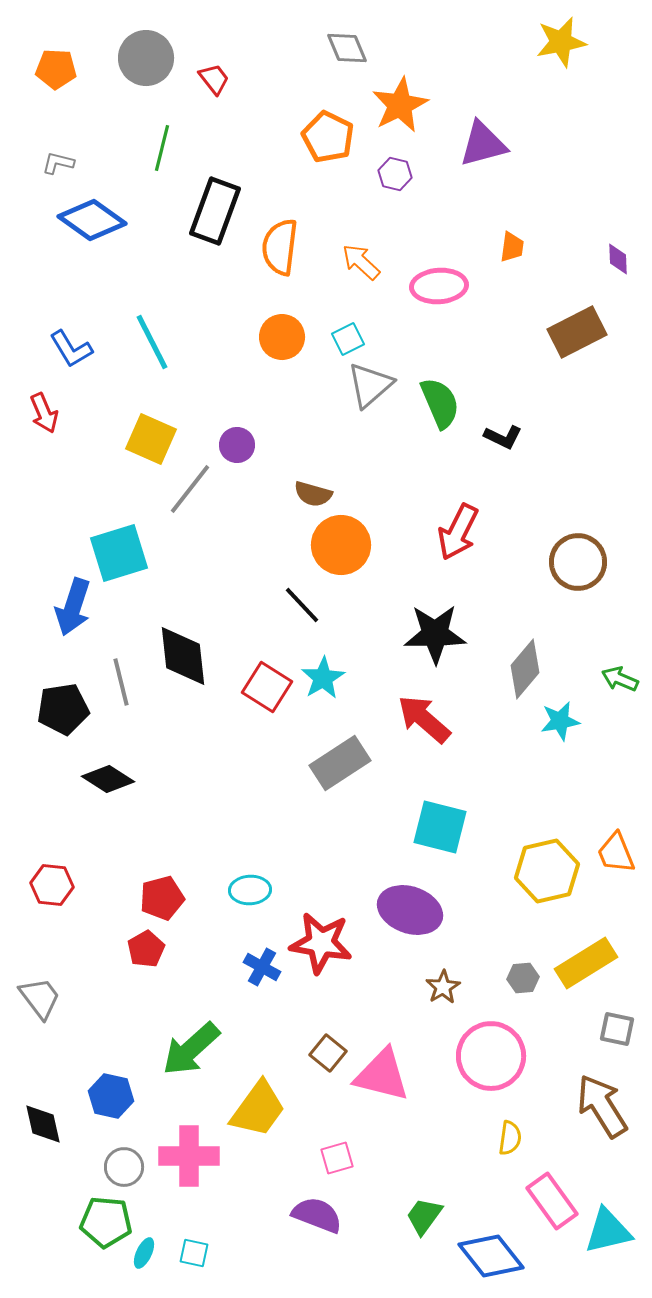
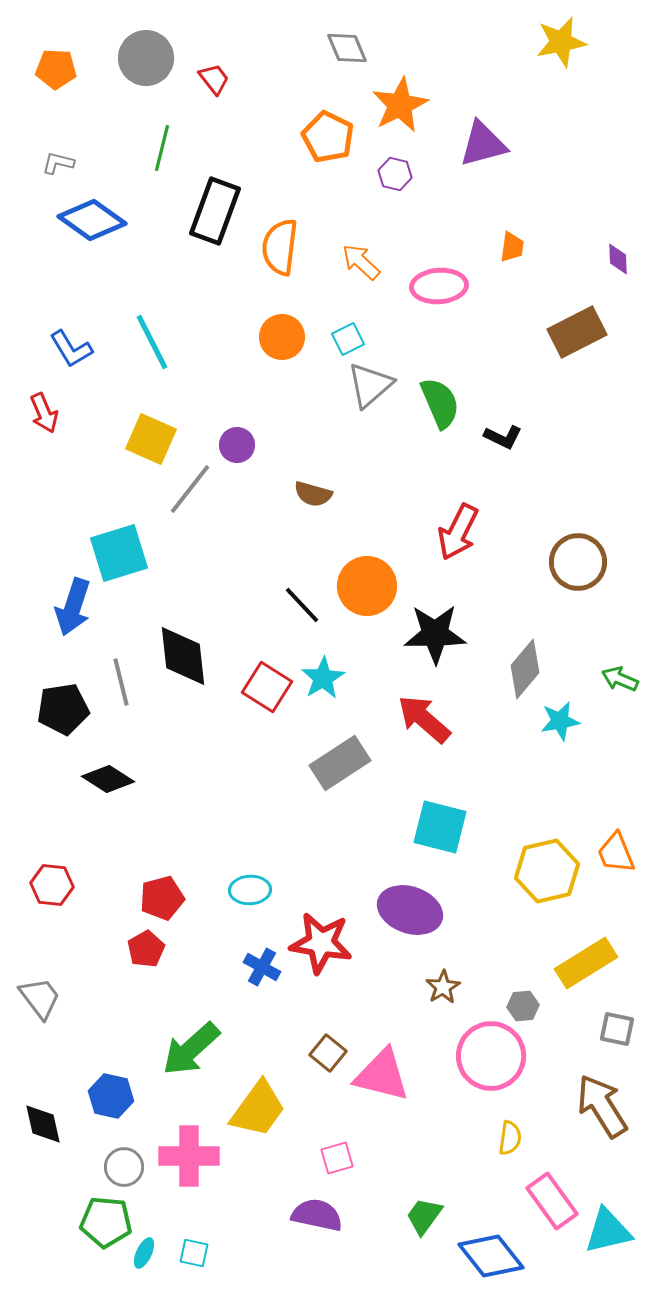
orange circle at (341, 545): moved 26 px right, 41 px down
gray hexagon at (523, 978): moved 28 px down
purple semicircle at (317, 1215): rotated 9 degrees counterclockwise
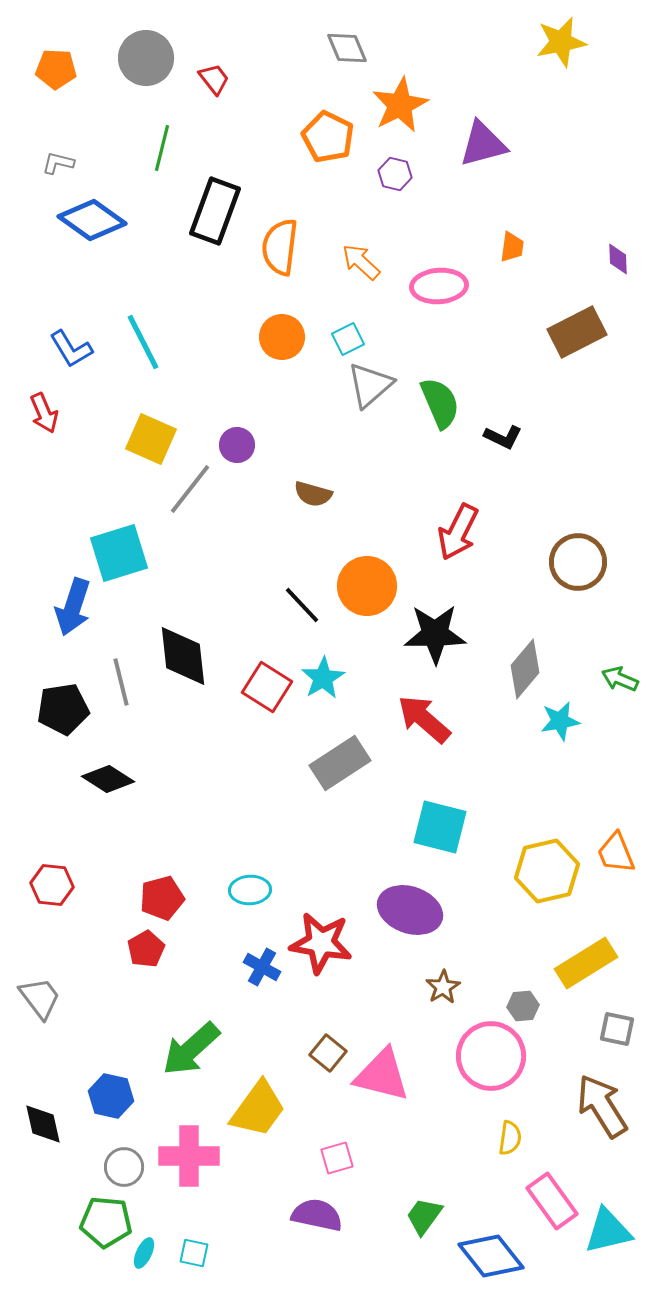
cyan line at (152, 342): moved 9 px left
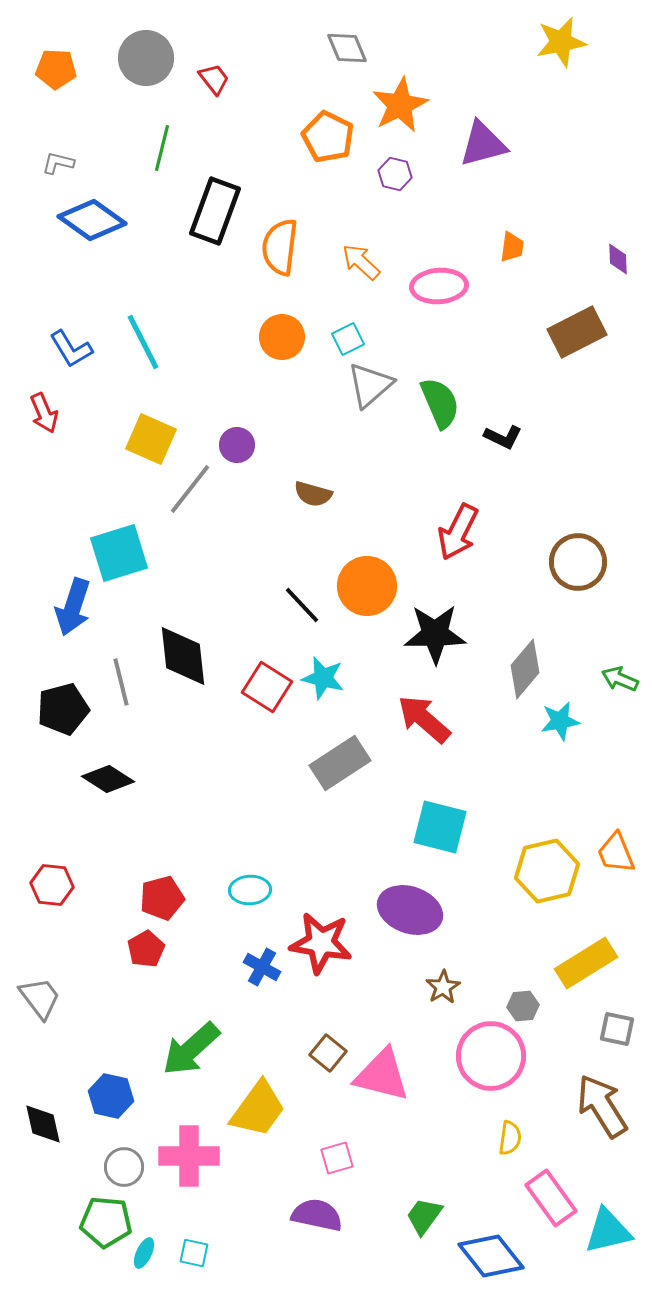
cyan star at (323, 678): rotated 27 degrees counterclockwise
black pentagon at (63, 709): rotated 6 degrees counterclockwise
pink rectangle at (552, 1201): moved 1 px left, 3 px up
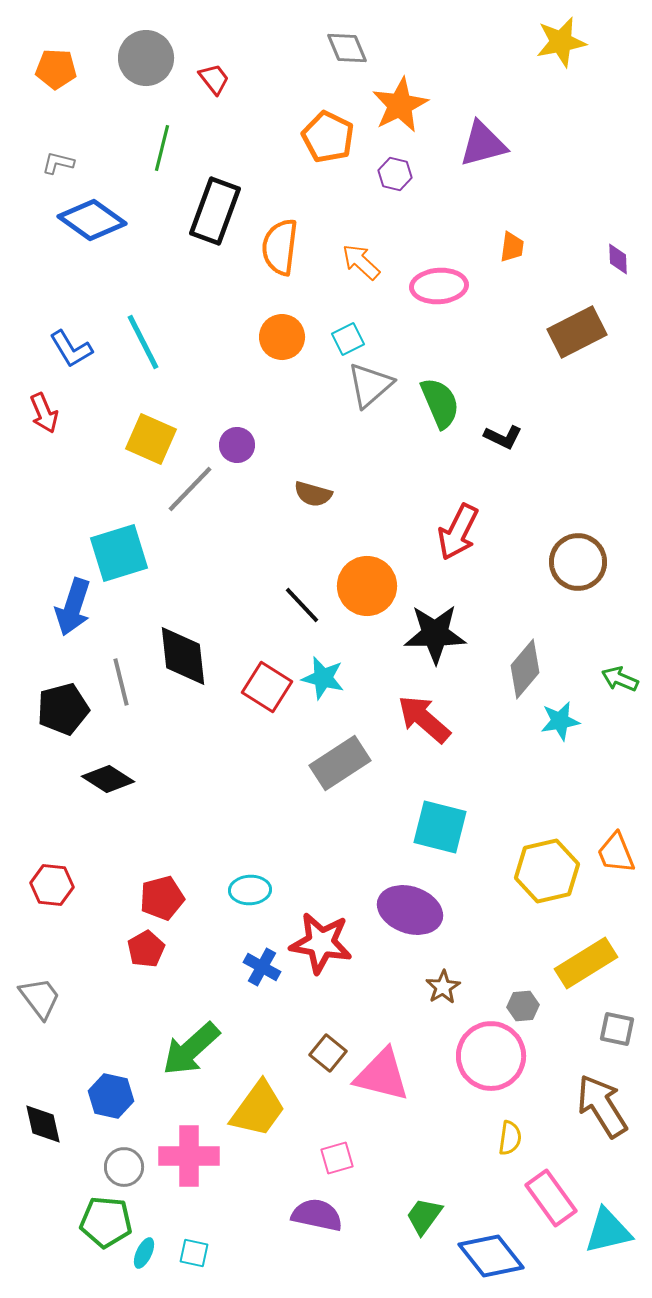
gray line at (190, 489): rotated 6 degrees clockwise
